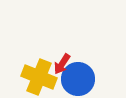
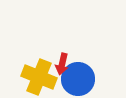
red arrow: rotated 20 degrees counterclockwise
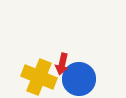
blue circle: moved 1 px right
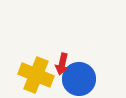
yellow cross: moved 3 px left, 2 px up
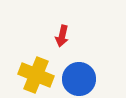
red arrow: moved 28 px up
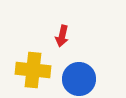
yellow cross: moved 3 px left, 5 px up; rotated 16 degrees counterclockwise
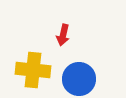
red arrow: moved 1 px right, 1 px up
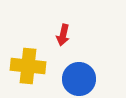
yellow cross: moved 5 px left, 4 px up
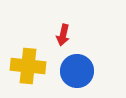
blue circle: moved 2 px left, 8 px up
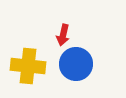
blue circle: moved 1 px left, 7 px up
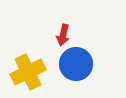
yellow cross: moved 6 px down; rotated 32 degrees counterclockwise
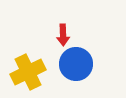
red arrow: rotated 15 degrees counterclockwise
